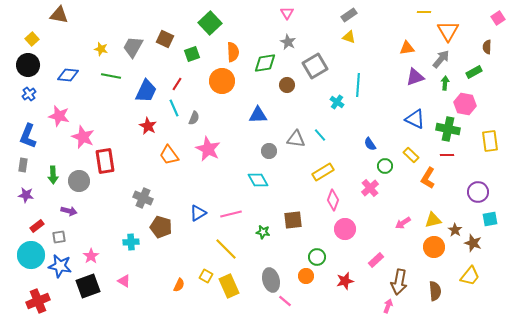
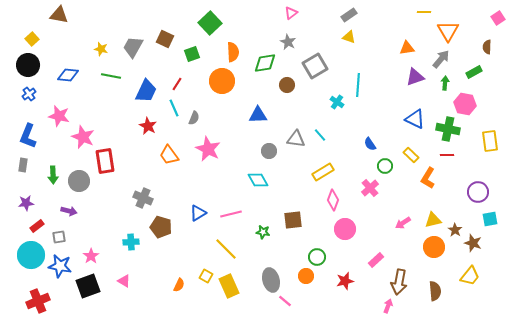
pink triangle at (287, 13): moved 4 px right; rotated 24 degrees clockwise
purple star at (26, 195): moved 8 px down; rotated 14 degrees counterclockwise
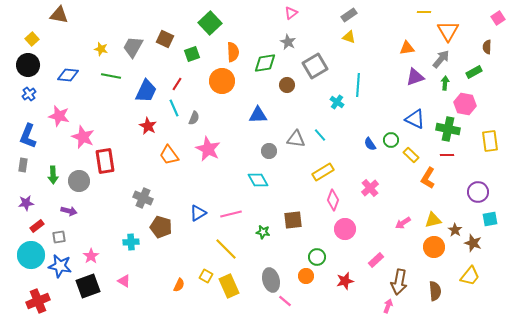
green circle at (385, 166): moved 6 px right, 26 px up
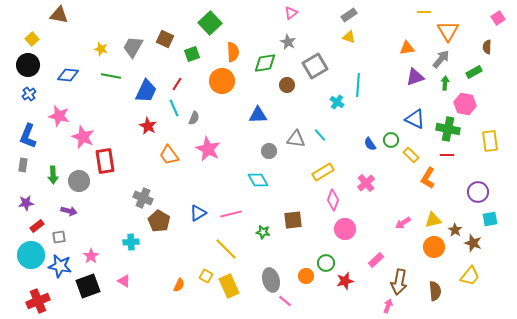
pink cross at (370, 188): moved 4 px left, 5 px up
brown pentagon at (161, 227): moved 2 px left, 6 px up; rotated 15 degrees clockwise
green circle at (317, 257): moved 9 px right, 6 px down
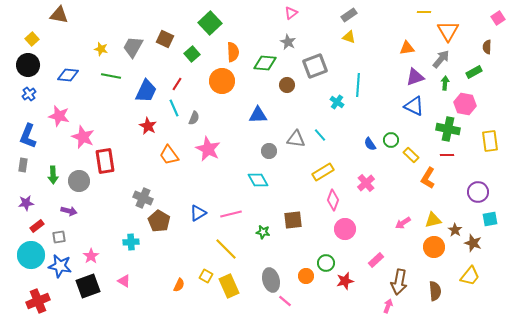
green square at (192, 54): rotated 21 degrees counterclockwise
green diamond at (265, 63): rotated 15 degrees clockwise
gray square at (315, 66): rotated 10 degrees clockwise
blue triangle at (415, 119): moved 1 px left, 13 px up
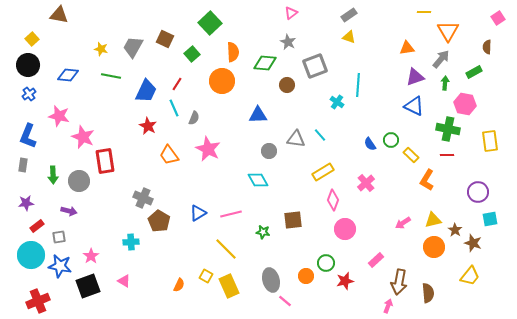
orange L-shape at (428, 178): moved 1 px left, 2 px down
brown semicircle at (435, 291): moved 7 px left, 2 px down
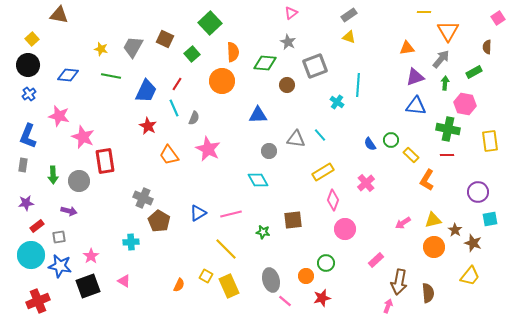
blue triangle at (414, 106): moved 2 px right; rotated 20 degrees counterclockwise
red star at (345, 281): moved 23 px left, 17 px down
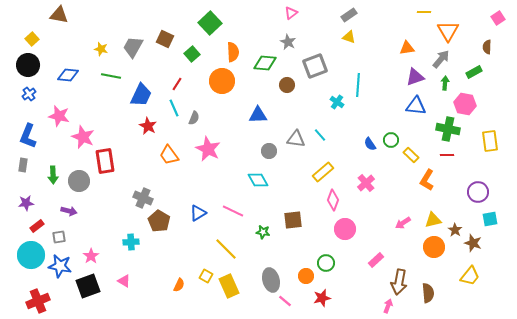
blue trapezoid at (146, 91): moved 5 px left, 4 px down
yellow rectangle at (323, 172): rotated 10 degrees counterclockwise
pink line at (231, 214): moved 2 px right, 3 px up; rotated 40 degrees clockwise
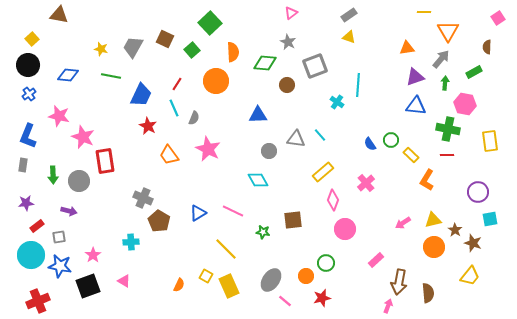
green square at (192, 54): moved 4 px up
orange circle at (222, 81): moved 6 px left
pink star at (91, 256): moved 2 px right, 1 px up
gray ellipse at (271, 280): rotated 50 degrees clockwise
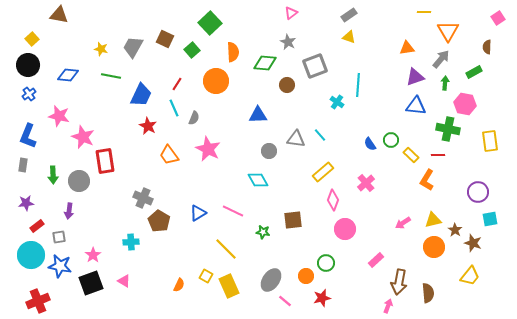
red line at (447, 155): moved 9 px left
purple arrow at (69, 211): rotated 84 degrees clockwise
black square at (88, 286): moved 3 px right, 3 px up
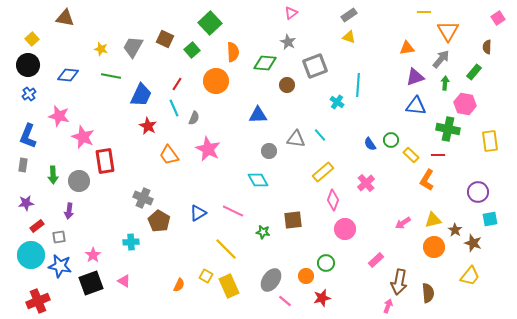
brown triangle at (59, 15): moved 6 px right, 3 px down
green rectangle at (474, 72): rotated 21 degrees counterclockwise
